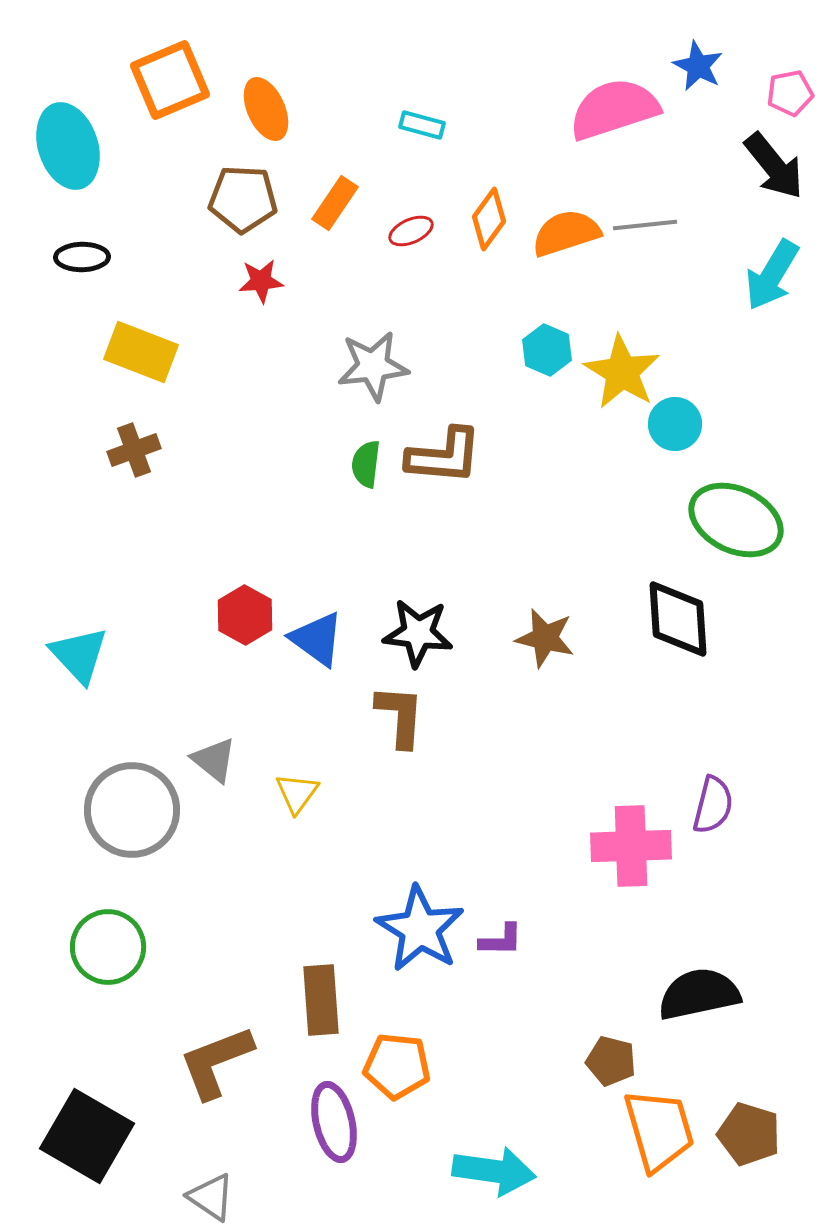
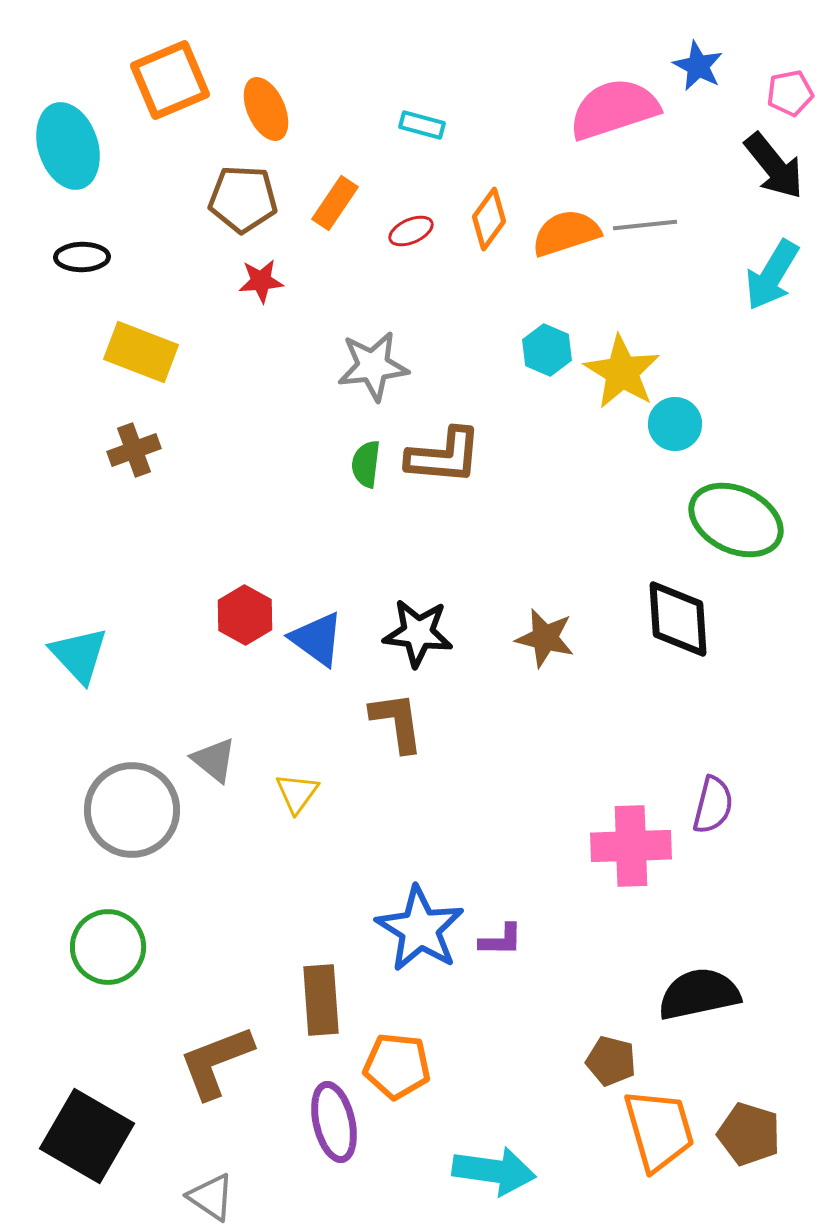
brown L-shape at (400, 716): moved 3 px left, 6 px down; rotated 12 degrees counterclockwise
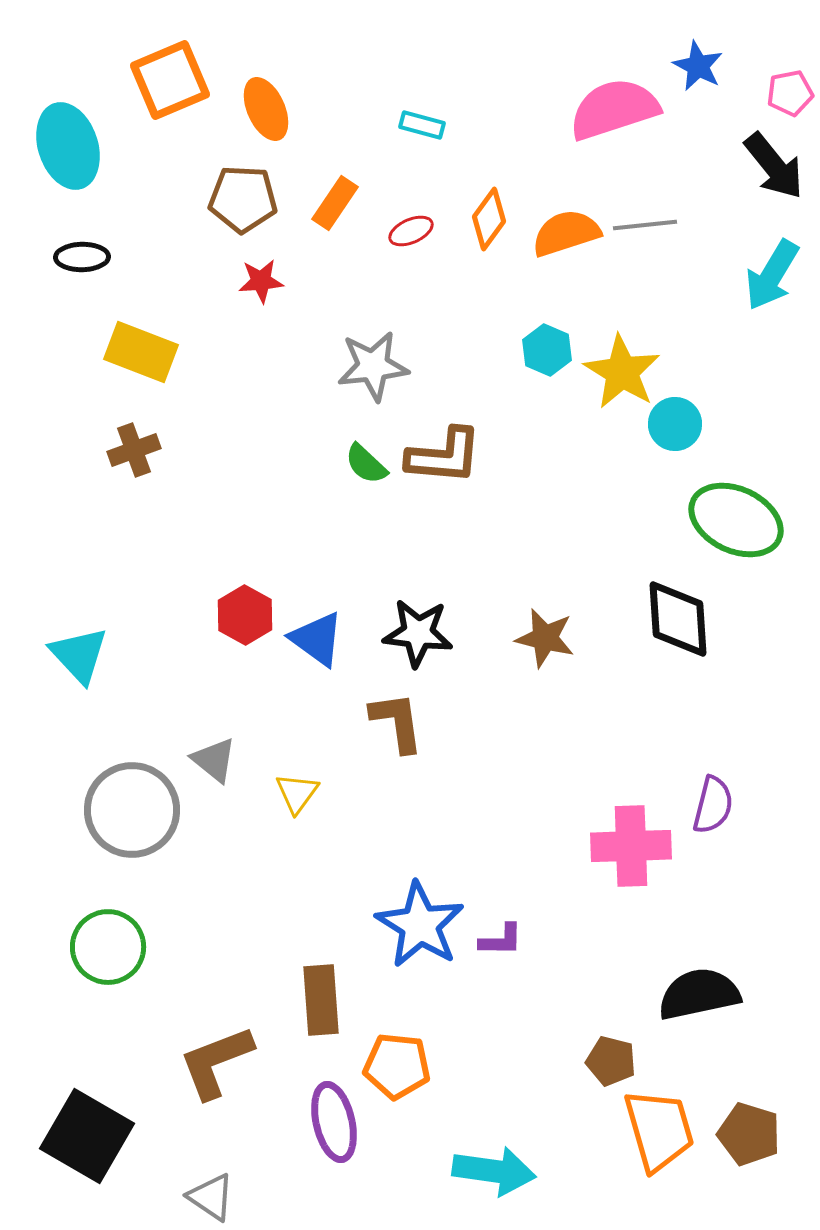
green semicircle at (366, 464): rotated 54 degrees counterclockwise
blue star at (420, 929): moved 4 px up
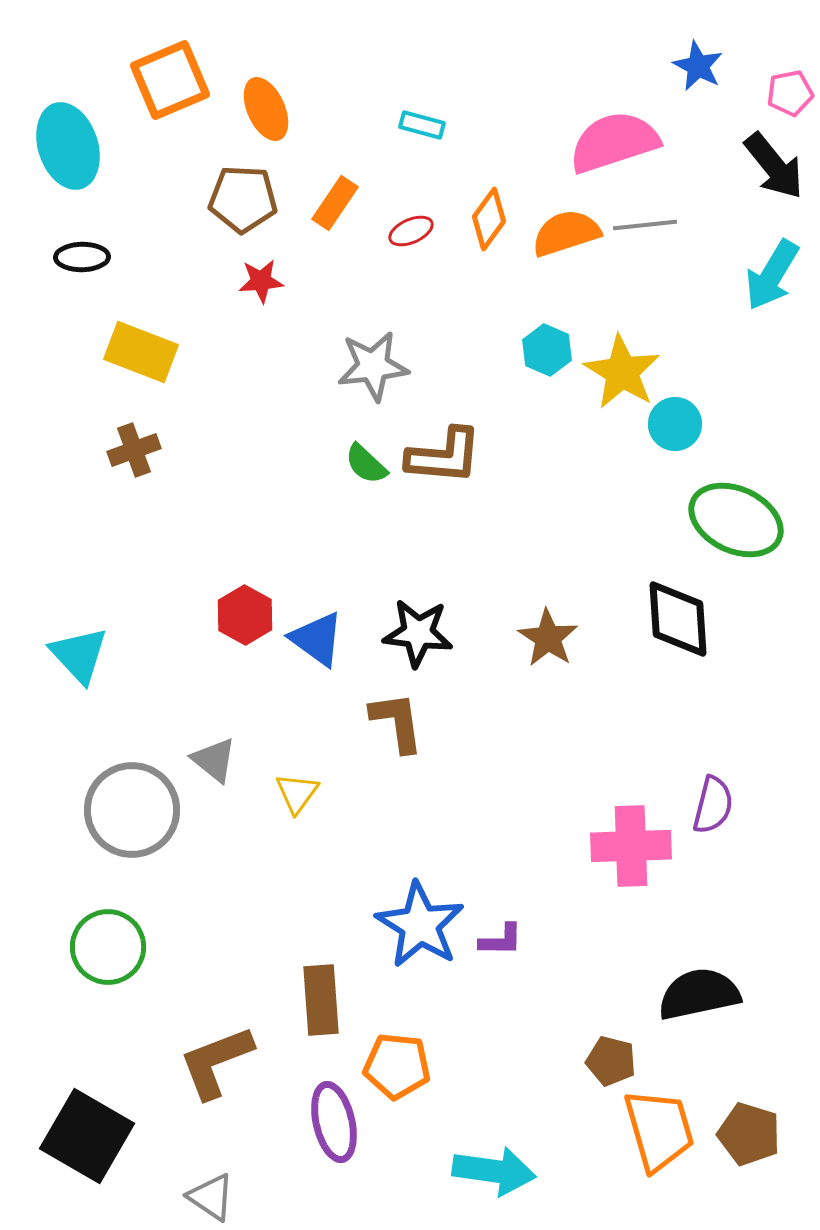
pink semicircle at (614, 109): moved 33 px down
brown star at (545, 638): moved 3 px right; rotated 20 degrees clockwise
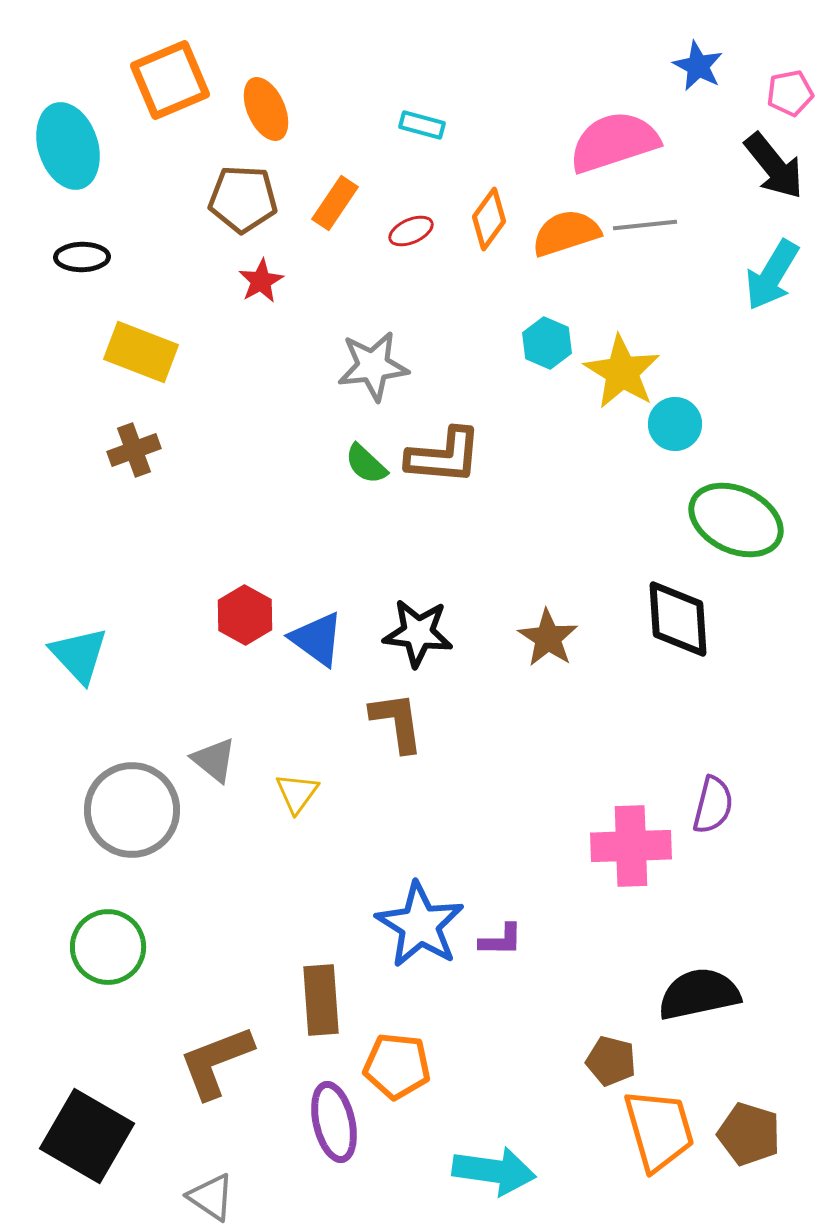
red star at (261, 281): rotated 24 degrees counterclockwise
cyan hexagon at (547, 350): moved 7 px up
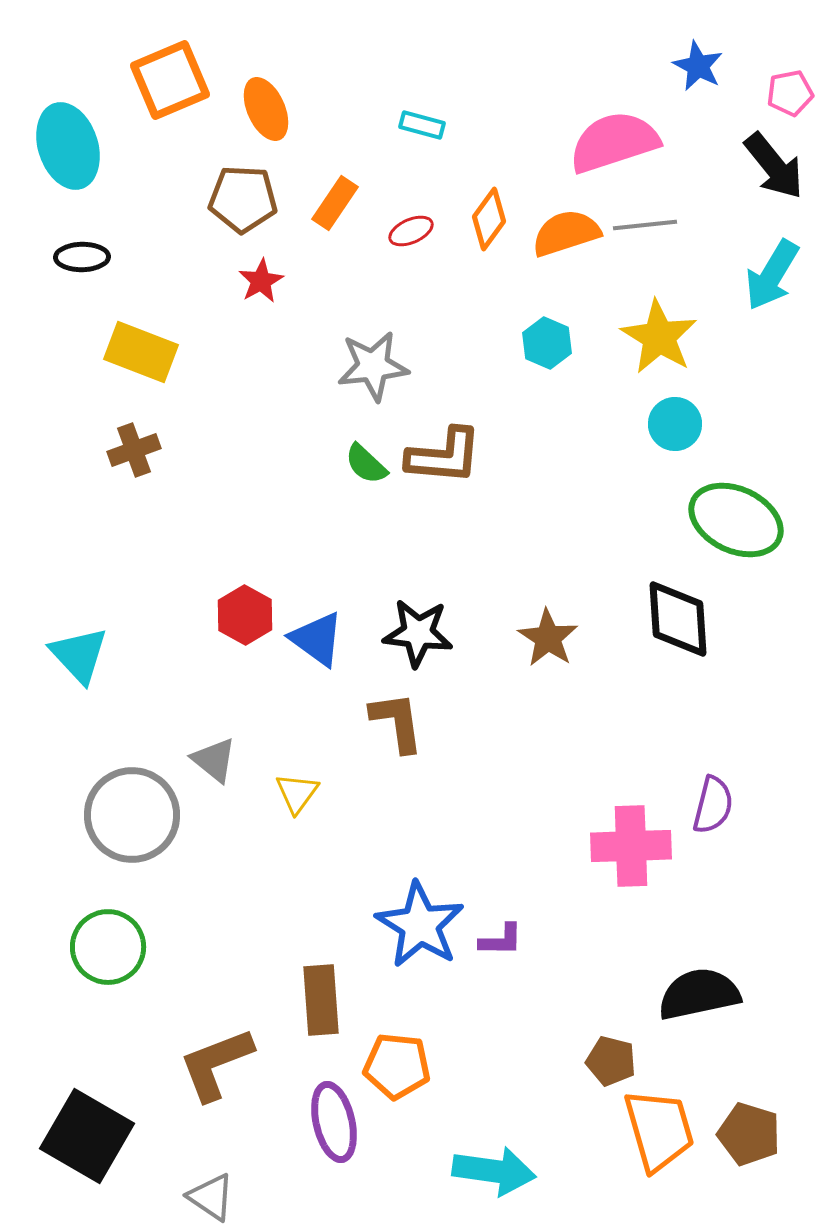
yellow star at (622, 372): moved 37 px right, 35 px up
gray circle at (132, 810): moved 5 px down
brown L-shape at (216, 1062): moved 2 px down
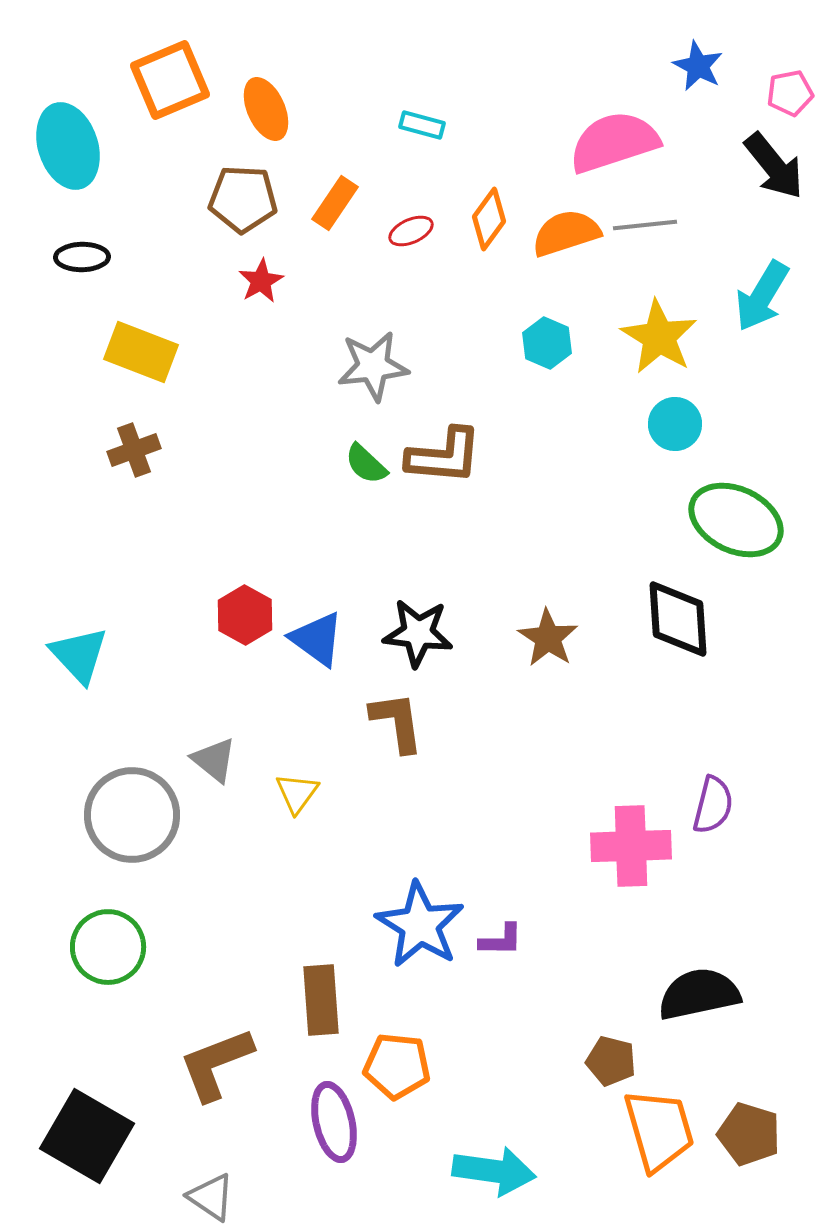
cyan arrow at (772, 275): moved 10 px left, 21 px down
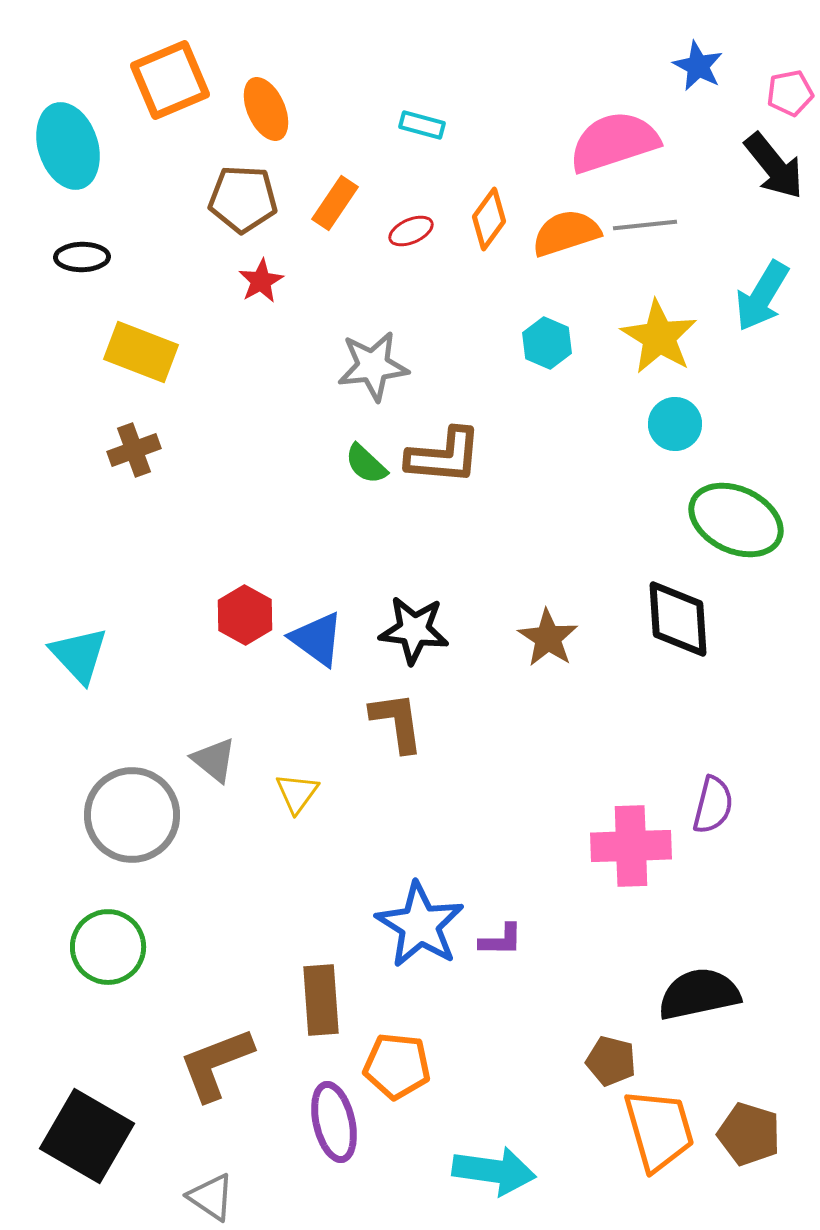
black star at (418, 633): moved 4 px left, 3 px up
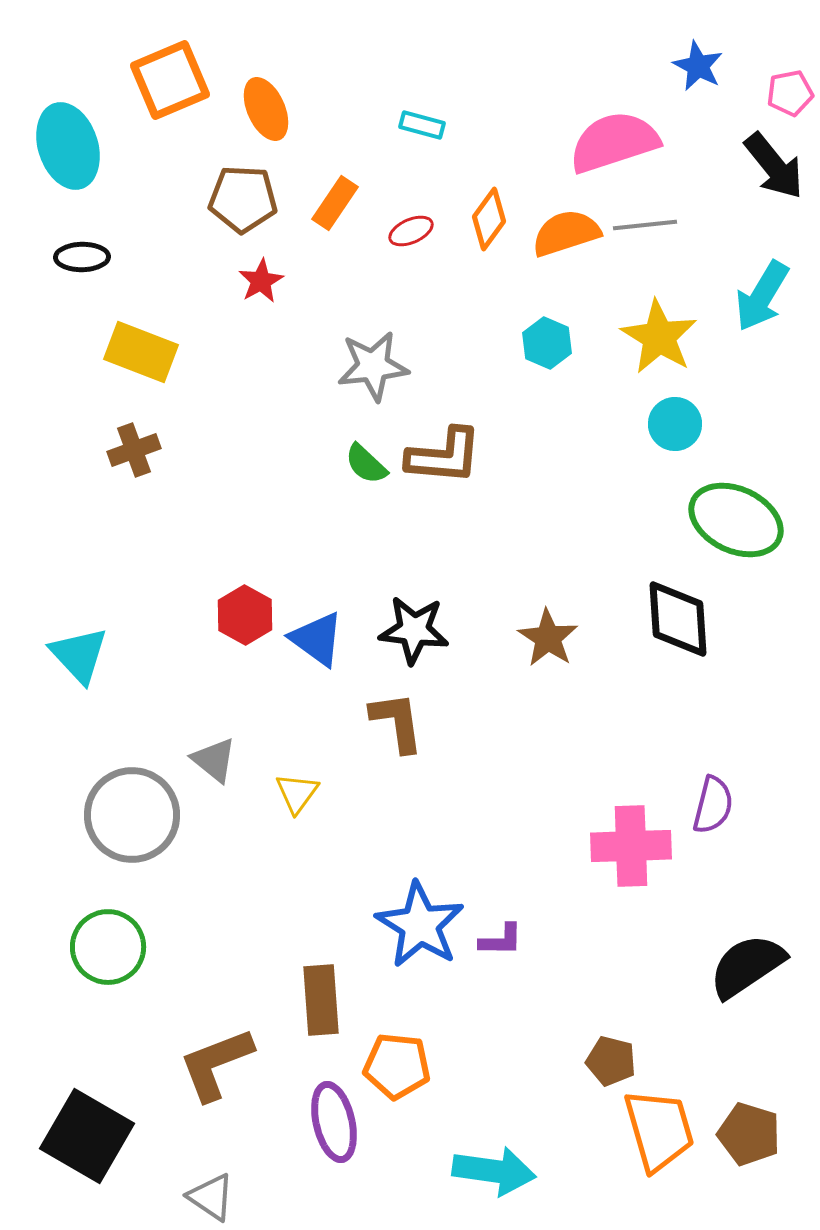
black semicircle at (699, 994): moved 48 px right, 28 px up; rotated 22 degrees counterclockwise
